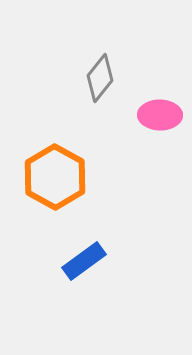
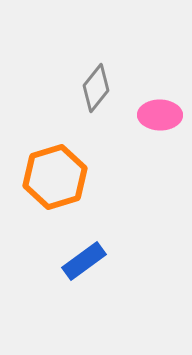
gray diamond: moved 4 px left, 10 px down
orange hexagon: rotated 14 degrees clockwise
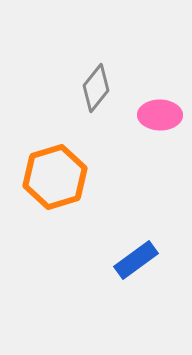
blue rectangle: moved 52 px right, 1 px up
